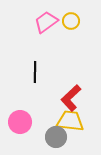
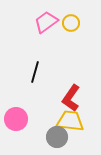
yellow circle: moved 2 px down
black line: rotated 15 degrees clockwise
red L-shape: rotated 12 degrees counterclockwise
pink circle: moved 4 px left, 3 px up
gray circle: moved 1 px right
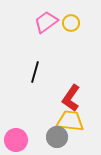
pink circle: moved 21 px down
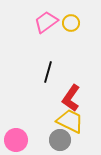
black line: moved 13 px right
yellow trapezoid: rotated 20 degrees clockwise
gray circle: moved 3 px right, 3 px down
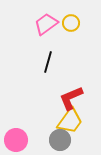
pink trapezoid: moved 2 px down
black line: moved 10 px up
red L-shape: rotated 32 degrees clockwise
yellow trapezoid: rotated 100 degrees clockwise
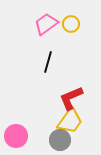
yellow circle: moved 1 px down
pink circle: moved 4 px up
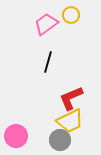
yellow circle: moved 9 px up
yellow trapezoid: rotated 28 degrees clockwise
